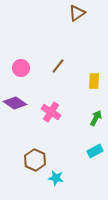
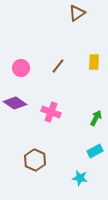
yellow rectangle: moved 19 px up
pink cross: rotated 12 degrees counterclockwise
cyan star: moved 24 px right
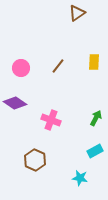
pink cross: moved 8 px down
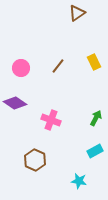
yellow rectangle: rotated 28 degrees counterclockwise
cyan star: moved 1 px left, 3 px down
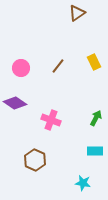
cyan rectangle: rotated 28 degrees clockwise
cyan star: moved 4 px right, 2 px down
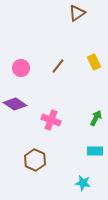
purple diamond: moved 1 px down
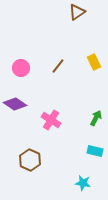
brown triangle: moved 1 px up
pink cross: rotated 12 degrees clockwise
cyan rectangle: rotated 14 degrees clockwise
brown hexagon: moved 5 px left
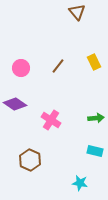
brown triangle: rotated 36 degrees counterclockwise
green arrow: rotated 56 degrees clockwise
cyan star: moved 3 px left
